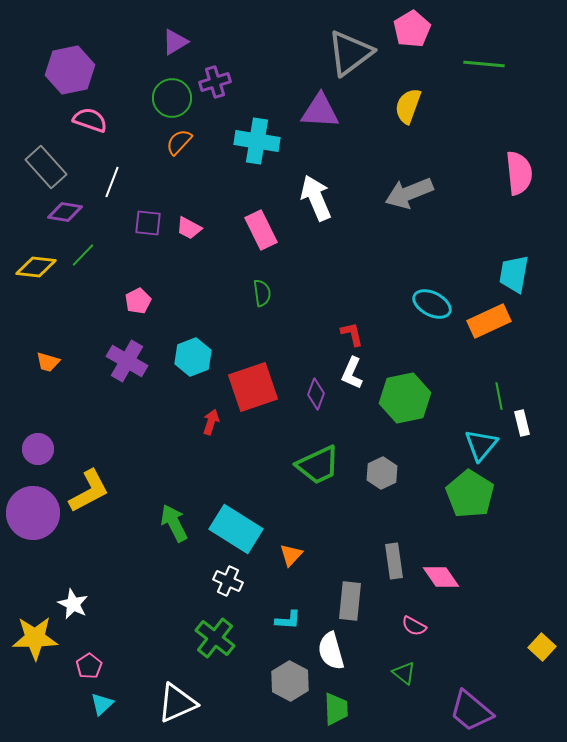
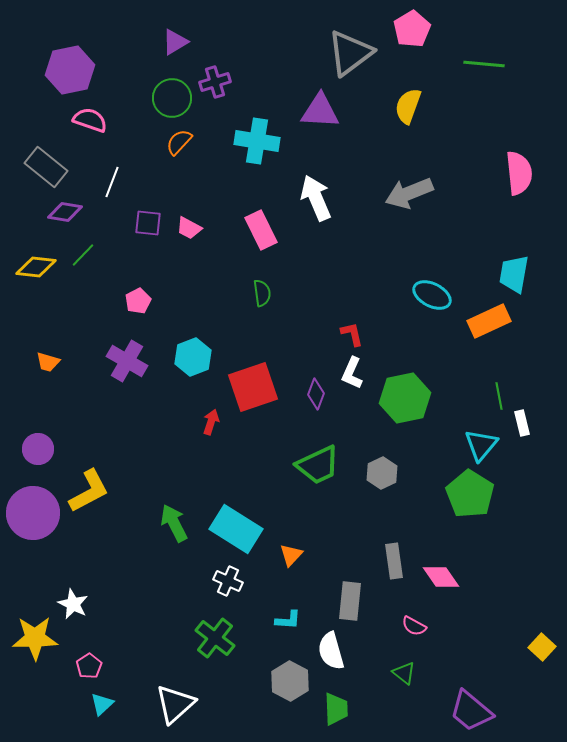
gray rectangle at (46, 167): rotated 9 degrees counterclockwise
cyan ellipse at (432, 304): moved 9 px up
white triangle at (177, 703): moved 2 px left, 1 px down; rotated 18 degrees counterclockwise
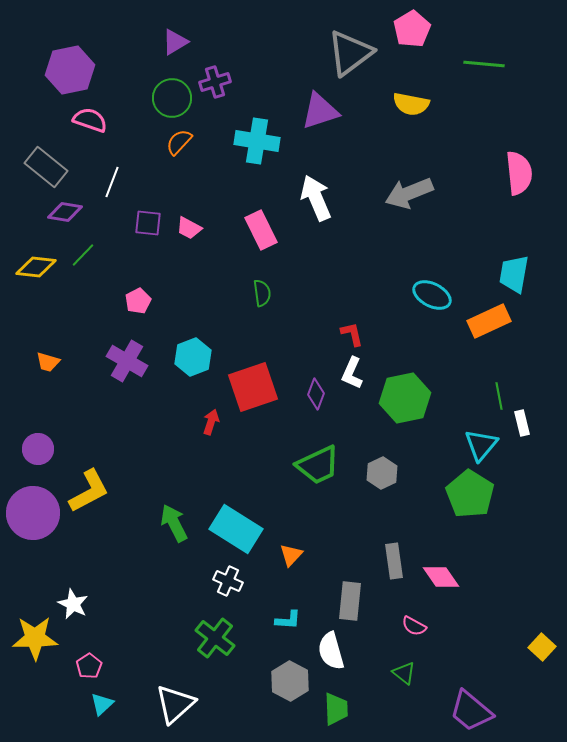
yellow semicircle at (408, 106): moved 3 px right, 2 px up; rotated 99 degrees counterclockwise
purple triangle at (320, 111): rotated 21 degrees counterclockwise
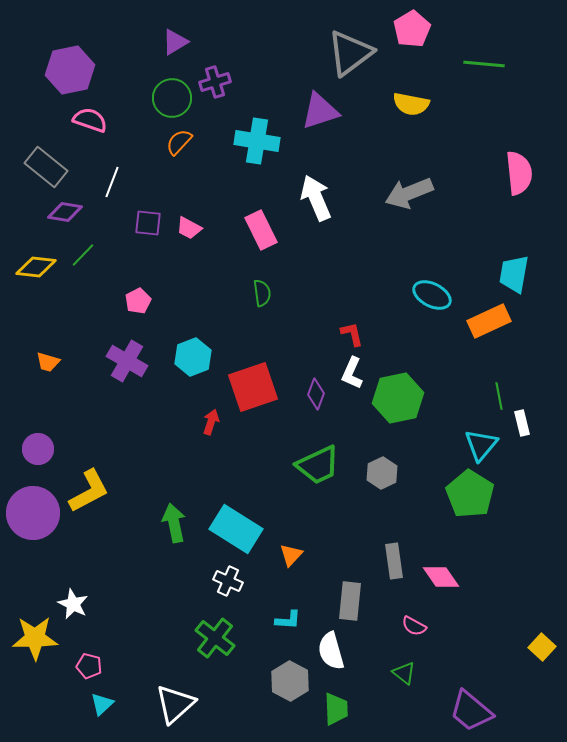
green hexagon at (405, 398): moved 7 px left
green arrow at (174, 523): rotated 15 degrees clockwise
pink pentagon at (89, 666): rotated 25 degrees counterclockwise
